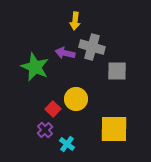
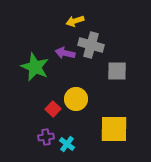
yellow arrow: rotated 66 degrees clockwise
gray cross: moved 1 px left, 2 px up
purple cross: moved 1 px right, 7 px down; rotated 35 degrees clockwise
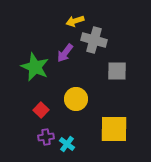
gray cross: moved 3 px right, 5 px up
purple arrow: rotated 66 degrees counterclockwise
red square: moved 12 px left, 1 px down
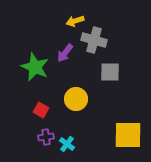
gray square: moved 7 px left, 1 px down
red square: rotated 14 degrees counterclockwise
yellow square: moved 14 px right, 6 px down
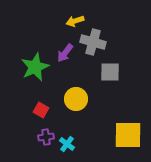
gray cross: moved 1 px left, 2 px down
green star: rotated 24 degrees clockwise
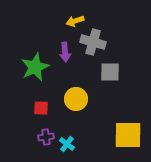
purple arrow: moved 1 px up; rotated 42 degrees counterclockwise
red square: moved 2 px up; rotated 28 degrees counterclockwise
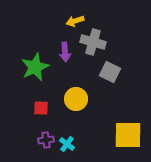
gray square: rotated 25 degrees clockwise
purple cross: moved 3 px down
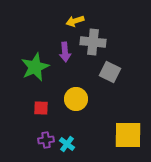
gray cross: rotated 10 degrees counterclockwise
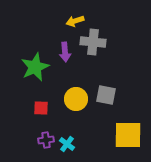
gray square: moved 4 px left, 23 px down; rotated 15 degrees counterclockwise
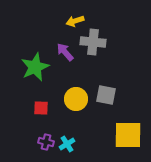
purple arrow: rotated 144 degrees clockwise
purple cross: moved 2 px down; rotated 21 degrees clockwise
cyan cross: rotated 21 degrees clockwise
